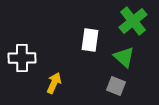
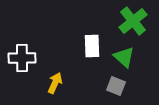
white rectangle: moved 2 px right, 6 px down; rotated 10 degrees counterclockwise
yellow arrow: moved 1 px right
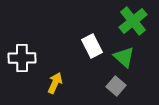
white rectangle: rotated 25 degrees counterclockwise
gray square: rotated 18 degrees clockwise
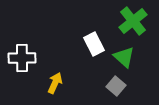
white rectangle: moved 2 px right, 2 px up
